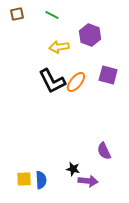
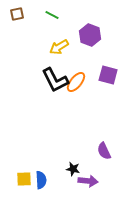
yellow arrow: rotated 24 degrees counterclockwise
black L-shape: moved 3 px right, 1 px up
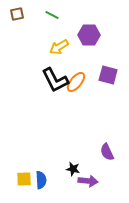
purple hexagon: moved 1 px left; rotated 20 degrees counterclockwise
purple semicircle: moved 3 px right, 1 px down
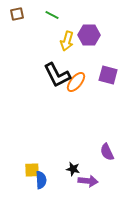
yellow arrow: moved 8 px right, 6 px up; rotated 42 degrees counterclockwise
black L-shape: moved 2 px right, 5 px up
yellow square: moved 8 px right, 9 px up
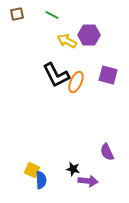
yellow arrow: rotated 102 degrees clockwise
black L-shape: moved 1 px left
orange ellipse: rotated 15 degrees counterclockwise
yellow square: rotated 28 degrees clockwise
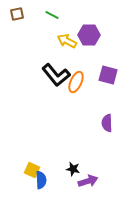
black L-shape: rotated 12 degrees counterclockwise
purple semicircle: moved 29 px up; rotated 24 degrees clockwise
purple arrow: rotated 24 degrees counterclockwise
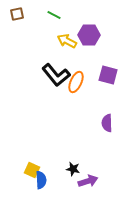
green line: moved 2 px right
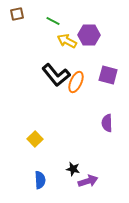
green line: moved 1 px left, 6 px down
yellow square: moved 3 px right, 31 px up; rotated 21 degrees clockwise
blue semicircle: moved 1 px left
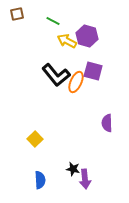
purple hexagon: moved 2 px left, 1 px down; rotated 15 degrees clockwise
purple square: moved 15 px left, 4 px up
purple arrow: moved 3 px left, 2 px up; rotated 102 degrees clockwise
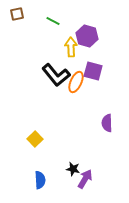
yellow arrow: moved 4 px right, 6 px down; rotated 60 degrees clockwise
purple arrow: rotated 144 degrees counterclockwise
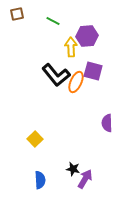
purple hexagon: rotated 20 degrees counterclockwise
